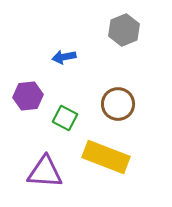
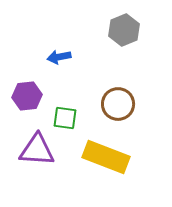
blue arrow: moved 5 px left
purple hexagon: moved 1 px left
green square: rotated 20 degrees counterclockwise
purple triangle: moved 8 px left, 22 px up
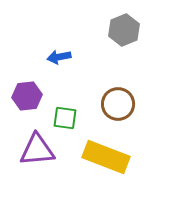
purple triangle: rotated 9 degrees counterclockwise
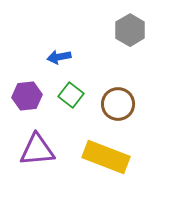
gray hexagon: moved 6 px right; rotated 8 degrees counterclockwise
green square: moved 6 px right, 23 px up; rotated 30 degrees clockwise
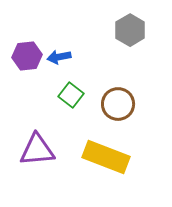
purple hexagon: moved 40 px up
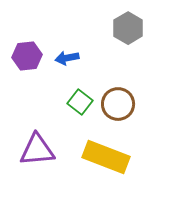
gray hexagon: moved 2 px left, 2 px up
blue arrow: moved 8 px right, 1 px down
green square: moved 9 px right, 7 px down
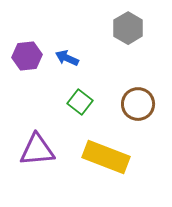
blue arrow: rotated 35 degrees clockwise
brown circle: moved 20 px right
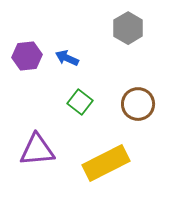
yellow rectangle: moved 6 px down; rotated 48 degrees counterclockwise
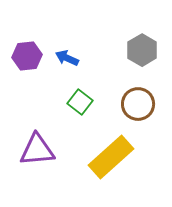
gray hexagon: moved 14 px right, 22 px down
yellow rectangle: moved 5 px right, 6 px up; rotated 15 degrees counterclockwise
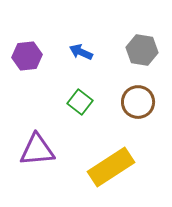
gray hexagon: rotated 20 degrees counterclockwise
blue arrow: moved 14 px right, 6 px up
brown circle: moved 2 px up
yellow rectangle: moved 10 px down; rotated 9 degrees clockwise
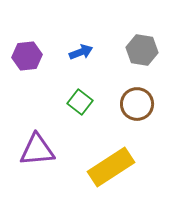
blue arrow: rotated 135 degrees clockwise
brown circle: moved 1 px left, 2 px down
